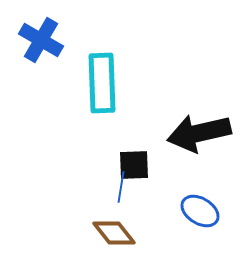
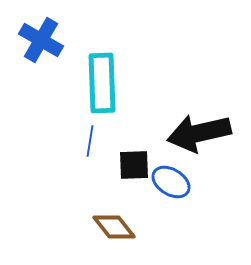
blue line: moved 31 px left, 46 px up
blue ellipse: moved 29 px left, 29 px up
brown diamond: moved 6 px up
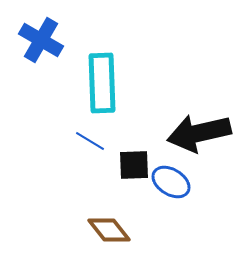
blue line: rotated 68 degrees counterclockwise
brown diamond: moved 5 px left, 3 px down
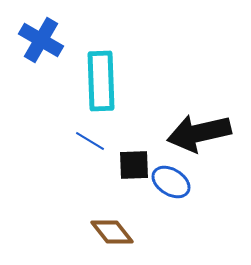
cyan rectangle: moved 1 px left, 2 px up
brown diamond: moved 3 px right, 2 px down
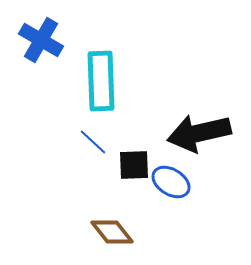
blue line: moved 3 px right, 1 px down; rotated 12 degrees clockwise
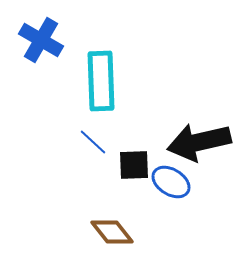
black arrow: moved 9 px down
